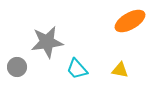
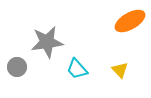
yellow triangle: rotated 36 degrees clockwise
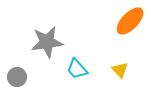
orange ellipse: rotated 16 degrees counterclockwise
gray circle: moved 10 px down
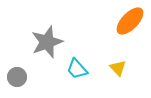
gray star: rotated 12 degrees counterclockwise
yellow triangle: moved 2 px left, 2 px up
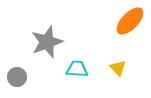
cyan trapezoid: rotated 135 degrees clockwise
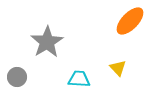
gray star: rotated 12 degrees counterclockwise
cyan trapezoid: moved 2 px right, 10 px down
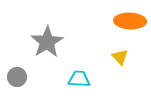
orange ellipse: rotated 48 degrees clockwise
yellow triangle: moved 2 px right, 11 px up
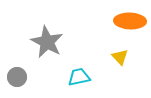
gray star: rotated 12 degrees counterclockwise
cyan trapezoid: moved 2 px up; rotated 15 degrees counterclockwise
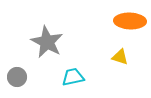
yellow triangle: rotated 30 degrees counterclockwise
cyan trapezoid: moved 6 px left
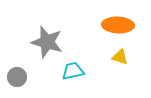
orange ellipse: moved 12 px left, 4 px down
gray star: rotated 12 degrees counterclockwise
cyan trapezoid: moved 6 px up
